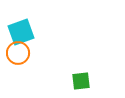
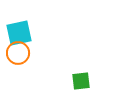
cyan square: moved 2 px left, 1 px down; rotated 8 degrees clockwise
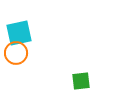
orange circle: moved 2 px left
